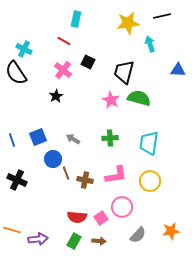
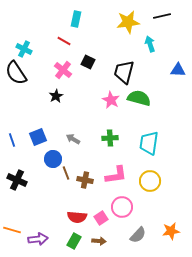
yellow star: moved 1 px up
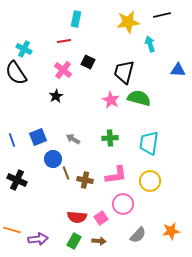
black line: moved 1 px up
red line: rotated 40 degrees counterclockwise
pink circle: moved 1 px right, 3 px up
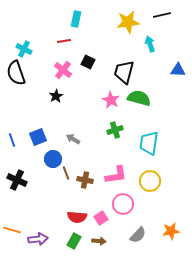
black semicircle: rotated 15 degrees clockwise
green cross: moved 5 px right, 8 px up; rotated 14 degrees counterclockwise
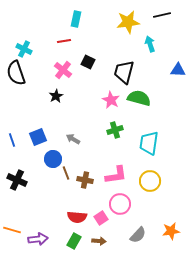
pink circle: moved 3 px left
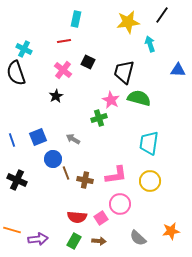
black line: rotated 42 degrees counterclockwise
green cross: moved 16 px left, 12 px up
gray semicircle: moved 3 px down; rotated 90 degrees clockwise
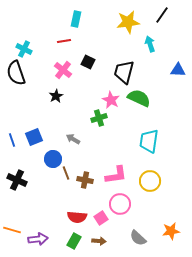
green semicircle: rotated 10 degrees clockwise
blue square: moved 4 px left
cyan trapezoid: moved 2 px up
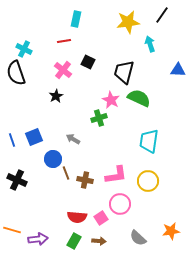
yellow circle: moved 2 px left
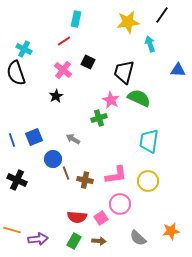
red line: rotated 24 degrees counterclockwise
